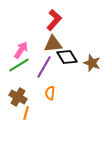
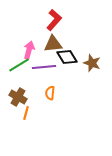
pink arrow: moved 8 px right; rotated 18 degrees counterclockwise
purple line: rotated 55 degrees clockwise
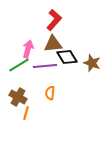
pink arrow: moved 1 px left, 1 px up
purple line: moved 1 px right, 1 px up
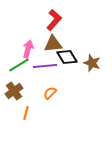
orange semicircle: rotated 40 degrees clockwise
brown cross: moved 4 px left, 6 px up; rotated 24 degrees clockwise
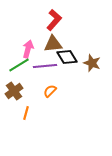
orange semicircle: moved 2 px up
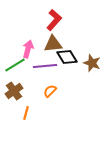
green line: moved 4 px left
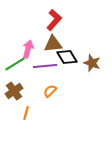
green line: moved 1 px up
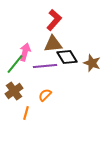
pink arrow: moved 3 px left, 3 px down
green line: rotated 20 degrees counterclockwise
orange semicircle: moved 5 px left, 4 px down
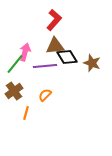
brown triangle: moved 2 px right, 2 px down
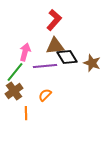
green line: moved 8 px down
orange line: rotated 16 degrees counterclockwise
